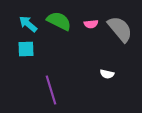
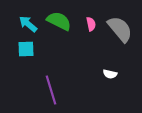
pink semicircle: rotated 96 degrees counterclockwise
white semicircle: moved 3 px right
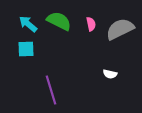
gray semicircle: rotated 76 degrees counterclockwise
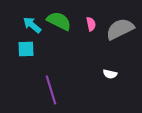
cyan arrow: moved 4 px right, 1 px down
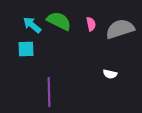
gray semicircle: rotated 8 degrees clockwise
purple line: moved 2 px left, 2 px down; rotated 16 degrees clockwise
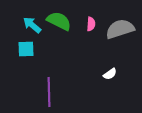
pink semicircle: rotated 16 degrees clockwise
white semicircle: rotated 48 degrees counterclockwise
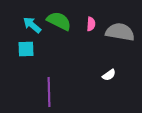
gray semicircle: moved 3 px down; rotated 28 degrees clockwise
white semicircle: moved 1 px left, 1 px down
